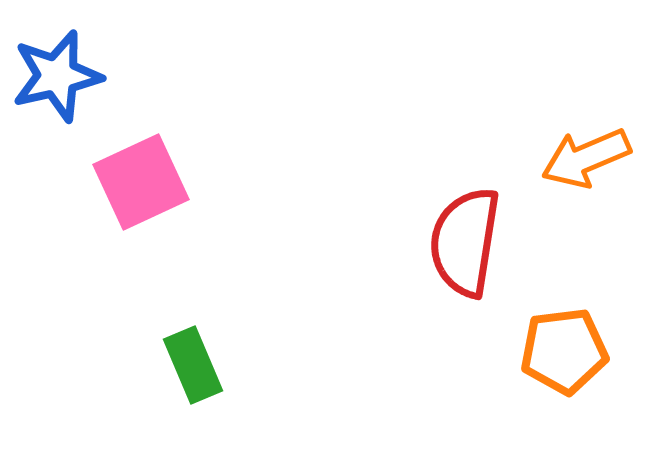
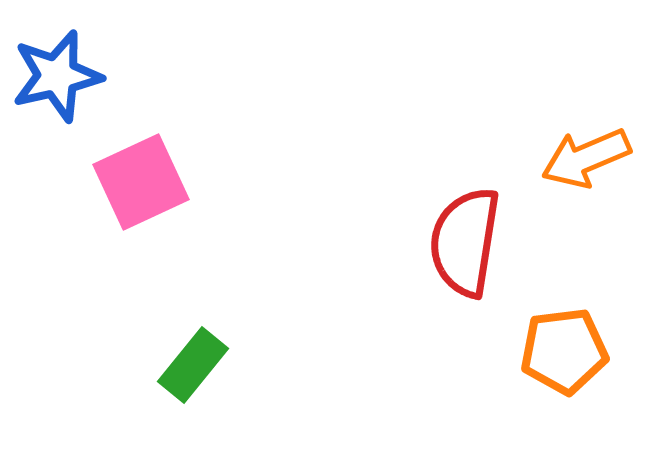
green rectangle: rotated 62 degrees clockwise
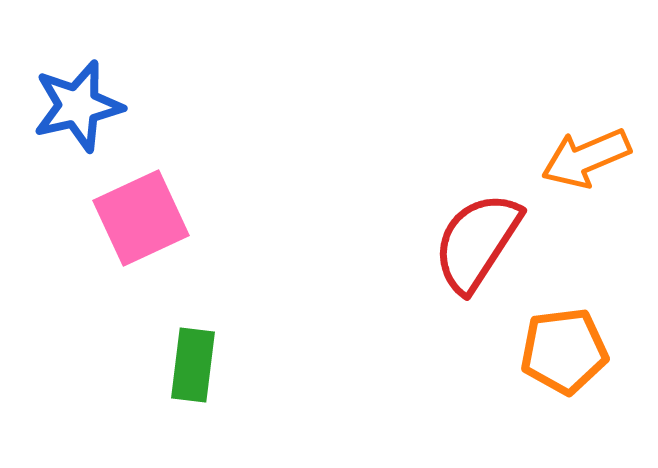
blue star: moved 21 px right, 30 px down
pink square: moved 36 px down
red semicircle: moved 12 px right; rotated 24 degrees clockwise
green rectangle: rotated 32 degrees counterclockwise
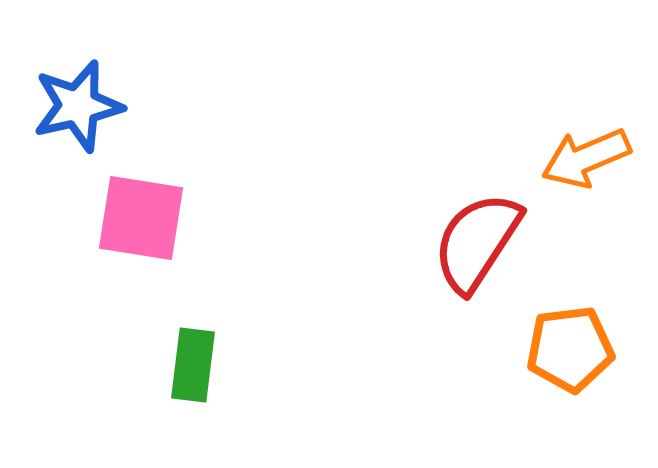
pink square: rotated 34 degrees clockwise
orange pentagon: moved 6 px right, 2 px up
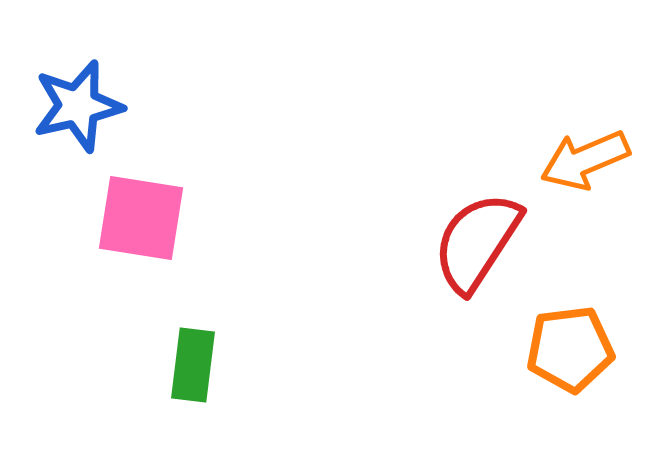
orange arrow: moved 1 px left, 2 px down
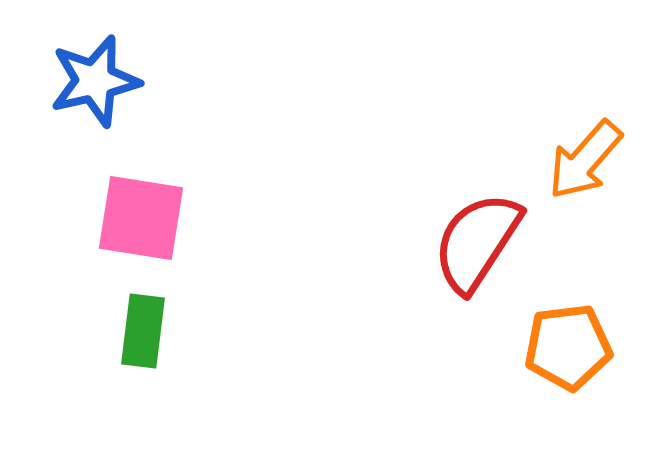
blue star: moved 17 px right, 25 px up
orange arrow: rotated 26 degrees counterclockwise
orange pentagon: moved 2 px left, 2 px up
green rectangle: moved 50 px left, 34 px up
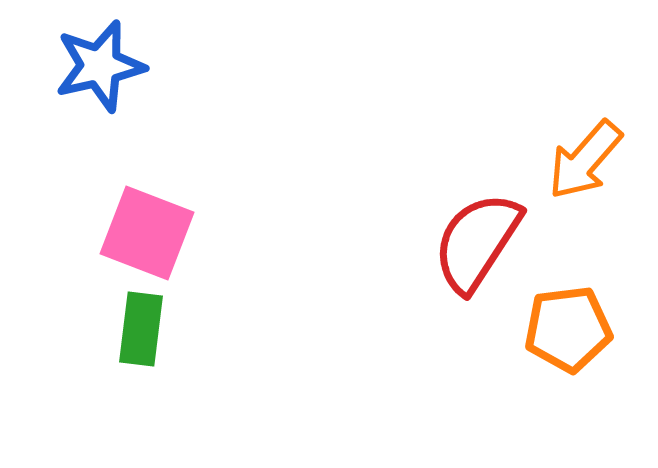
blue star: moved 5 px right, 15 px up
pink square: moved 6 px right, 15 px down; rotated 12 degrees clockwise
green rectangle: moved 2 px left, 2 px up
orange pentagon: moved 18 px up
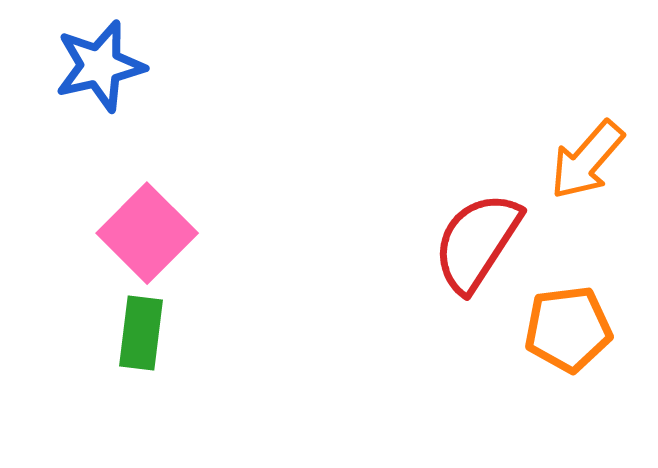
orange arrow: moved 2 px right
pink square: rotated 24 degrees clockwise
green rectangle: moved 4 px down
